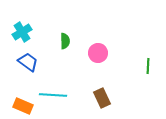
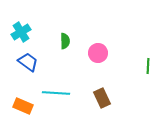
cyan cross: moved 1 px left
cyan line: moved 3 px right, 2 px up
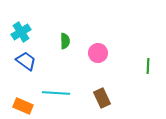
blue trapezoid: moved 2 px left, 1 px up
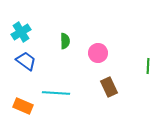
brown rectangle: moved 7 px right, 11 px up
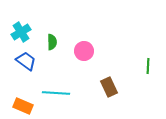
green semicircle: moved 13 px left, 1 px down
pink circle: moved 14 px left, 2 px up
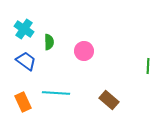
cyan cross: moved 3 px right, 3 px up; rotated 24 degrees counterclockwise
green semicircle: moved 3 px left
brown rectangle: moved 13 px down; rotated 24 degrees counterclockwise
orange rectangle: moved 4 px up; rotated 42 degrees clockwise
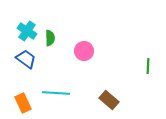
cyan cross: moved 3 px right, 2 px down
green semicircle: moved 1 px right, 4 px up
blue trapezoid: moved 2 px up
orange rectangle: moved 1 px down
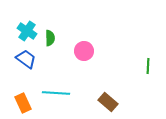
brown rectangle: moved 1 px left, 2 px down
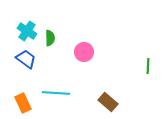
pink circle: moved 1 px down
